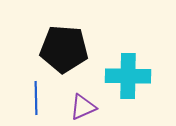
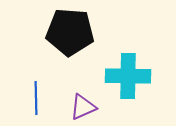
black pentagon: moved 6 px right, 17 px up
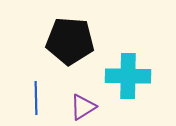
black pentagon: moved 9 px down
purple triangle: rotated 8 degrees counterclockwise
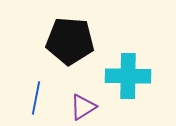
blue line: rotated 12 degrees clockwise
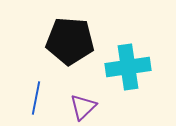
cyan cross: moved 9 px up; rotated 9 degrees counterclockwise
purple triangle: rotated 12 degrees counterclockwise
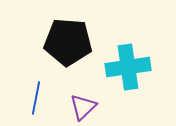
black pentagon: moved 2 px left, 1 px down
